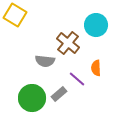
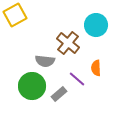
yellow square: rotated 30 degrees clockwise
green circle: moved 12 px up
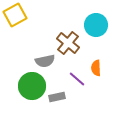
gray semicircle: rotated 18 degrees counterclockwise
gray rectangle: moved 2 px left, 3 px down; rotated 28 degrees clockwise
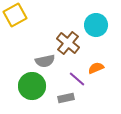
orange semicircle: rotated 70 degrees clockwise
gray rectangle: moved 9 px right, 1 px down
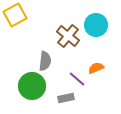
brown cross: moved 7 px up
gray semicircle: rotated 72 degrees counterclockwise
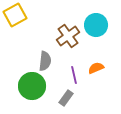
brown cross: rotated 15 degrees clockwise
purple line: moved 3 px left, 4 px up; rotated 36 degrees clockwise
gray rectangle: rotated 42 degrees counterclockwise
